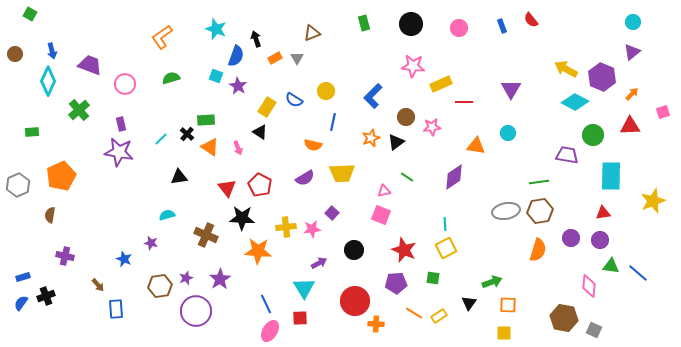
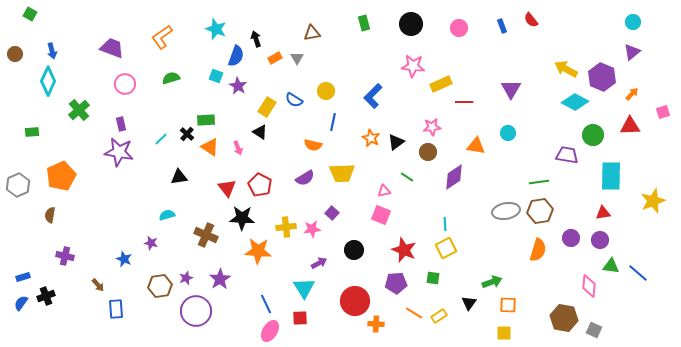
brown triangle at (312, 33): rotated 12 degrees clockwise
purple trapezoid at (90, 65): moved 22 px right, 17 px up
brown circle at (406, 117): moved 22 px right, 35 px down
orange star at (371, 138): rotated 24 degrees counterclockwise
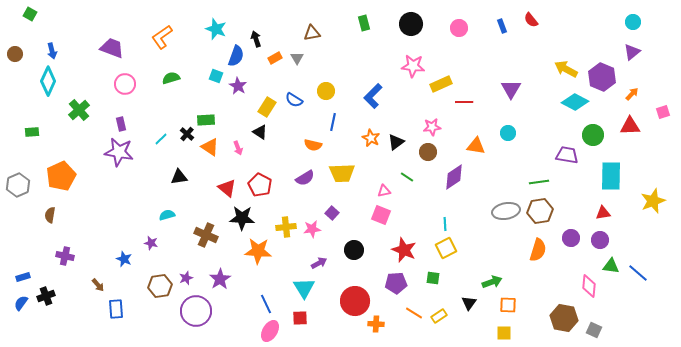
red triangle at (227, 188): rotated 12 degrees counterclockwise
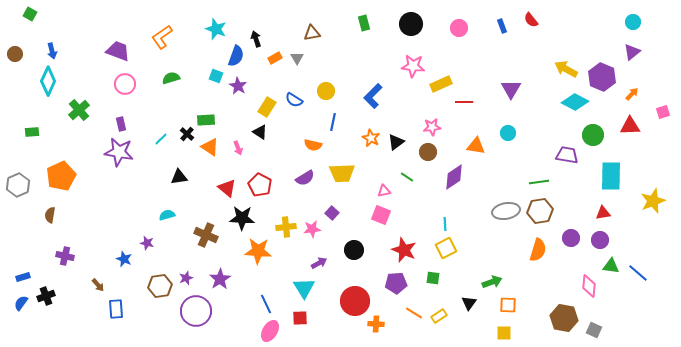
purple trapezoid at (112, 48): moved 6 px right, 3 px down
purple star at (151, 243): moved 4 px left
